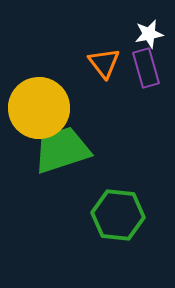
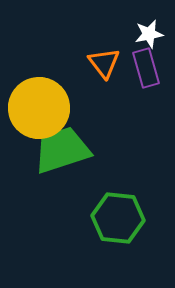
green hexagon: moved 3 px down
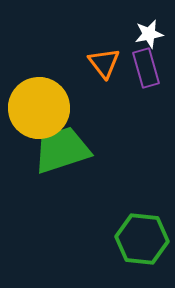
green hexagon: moved 24 px right, 21 px down
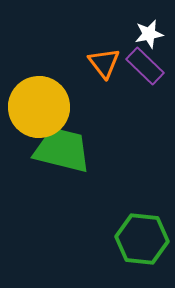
purple rectangle: moved 1 px left, 2 px up; rotated 30 degrees counterclockwise
yellow circle: moved 1 px up
green trapezoid: rotated 32 degrees clockwise
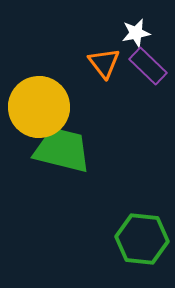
white star: moved 13 px left, 1 px up
purple rectangle: moved 3 px right
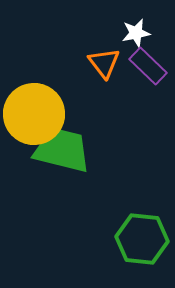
yellow circle: moved 5 px left, 7 px down
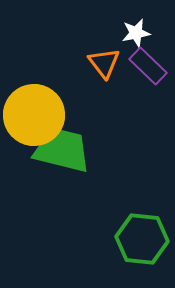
yellow circle: moved 1 px down
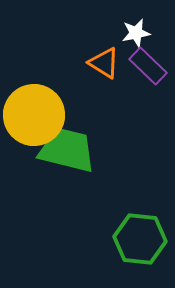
orange triangle: rotated 20 degrees counterclockwise
green trapezoid: moved 5 px right
green hexagon: moved 2 px left
